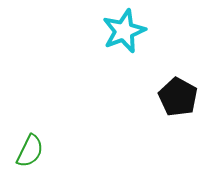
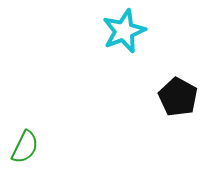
green semicircle: moved 5 px left, 4 px up
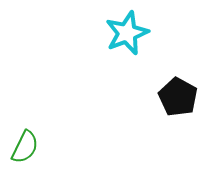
cyan star: moved 3 px right, 2 px down
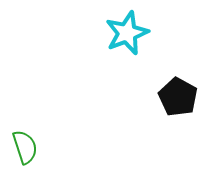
green semicircle: rotated 44 degrees counterclockwise
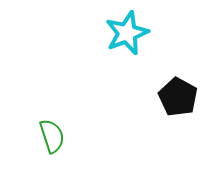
green semicircle: moved 27 px right, 11 px up
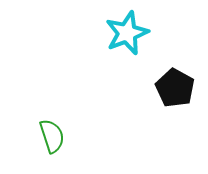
black pentagon: moved 3 px left, 9 px up
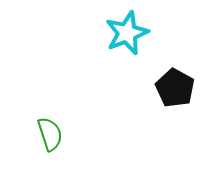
green semicircle: moved 2 px left, 2 px up
